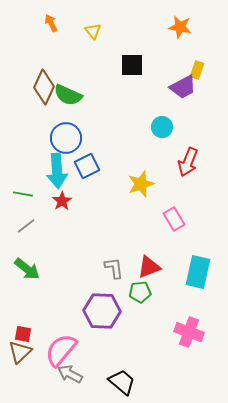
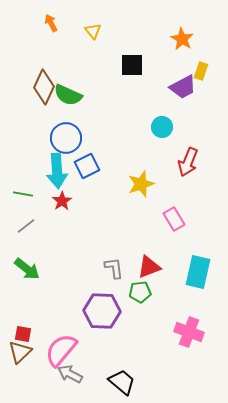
orange star: moved 2 px right, 12 px down; rotated 20 degrees clockwise
yellow rectangle: moved 4 px right, 1 px down
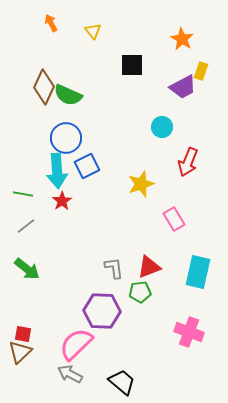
pink semicircle: moved 15 px right, 6 px up; rotated 6 degrees clockwise
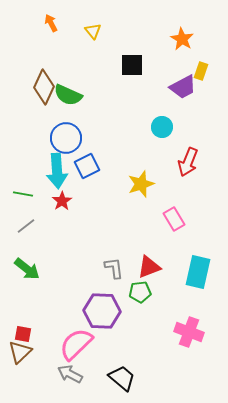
black trapezoid: moved 4 px up
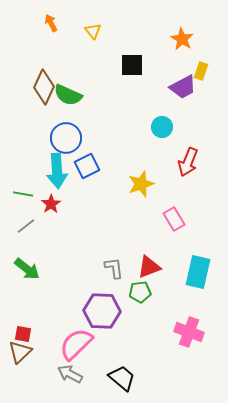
red star: moved 11 px left, 3 px down
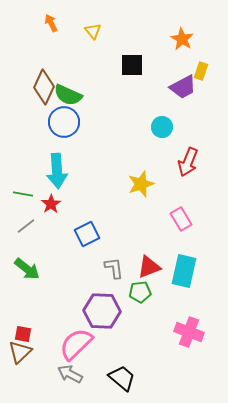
blue circle: moved 2 px left, 16 px up
blue square: moved 68 px down
pink rectangle: moved 7 px right
cyan rectangle: moved 14 px left, 1 px up
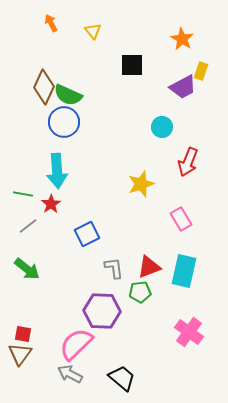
gray line: moved 2 px right
pink cross: rotated 16 degrees clockwise
brown triangle: moved 2 px down; rotated 10 degrees counterclockwise
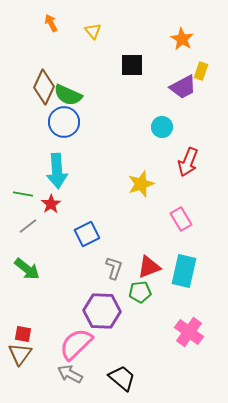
gray L-shape: rotated 25 degrees clockwise
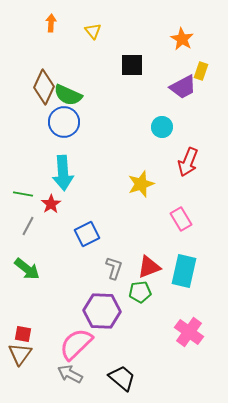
orange arrow: rotated 30 degrees clockwise
cyan arrow: moved 6 px right, 2 px down
gray line: rotated 24 degrees counterclockwise
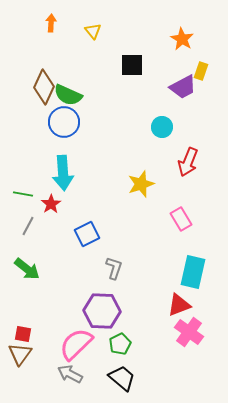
red triangle: moved 30 px right, 38 px down
cyan rectangle: moved 9 px right, 1 px down
green pentagon: moved 20 px left, 52 px down; rotated 20 degrees counterclockwise
